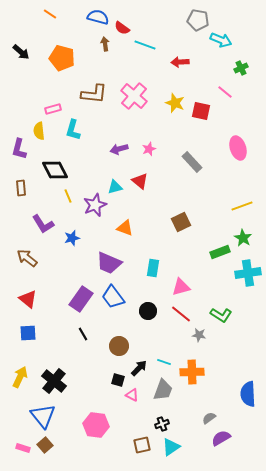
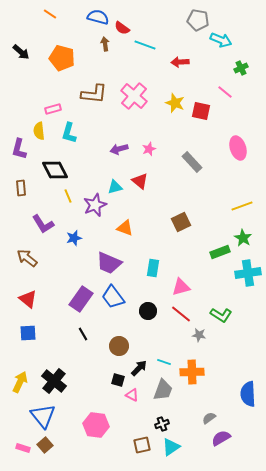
cyan L-shape at (73, 130): moved 4 px left, 3 px down
blue star at (72, 238): moved 2 px right
yellow arrow at (20, 377): moved 5 px down
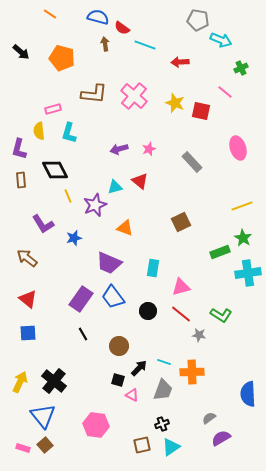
brown rectangle at (21, 188): moved 8 px up
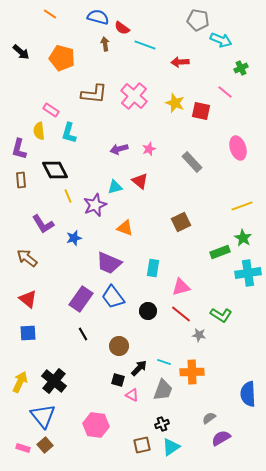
pink rectangle at (53, 109): moved 2 px left, 1 px down; rotated 49 degrees clockwise
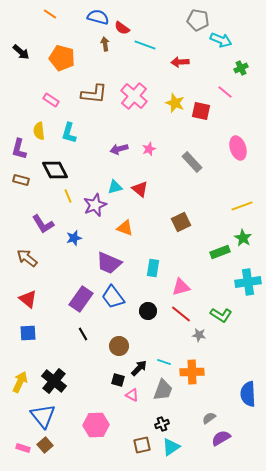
pink rectangle at (51, 110): moved 10 px up
brown rectangle at (21, 180): rotated 70 degrees counterclockwise
red triangle at (140, 181): moved 8 px down
cyan cross at (248, 273): moved 9 px down
pink hexagon at (96, 425): rotated 10 degrees counterclockwise
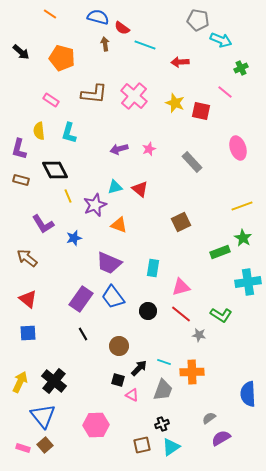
orange triangle at (125, 228): moved 6 px left, 3 px up
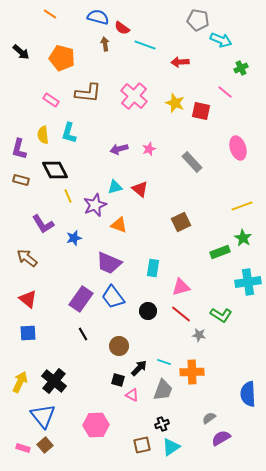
brown L-shape at (94, 94): moved 6 px left, 1 px up
yellow semicircle at (39, 131): moved 4 px right, 4 px down
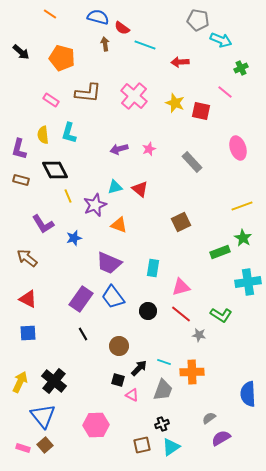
red triangle at (28, 299): rotated 12 degrees counterclockwise
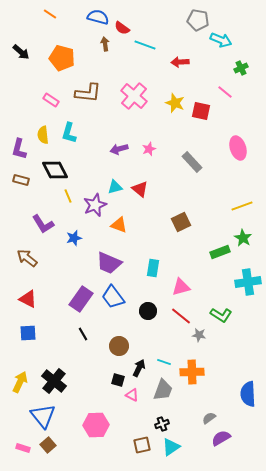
red line at (181, 314): moved 2 px down
black arrow at (139, 368): rotated 18 degrees counterclockwise
brown square at (45, 445): moved 3 px right
